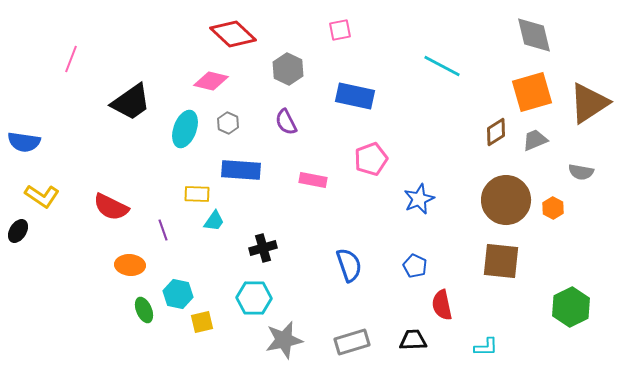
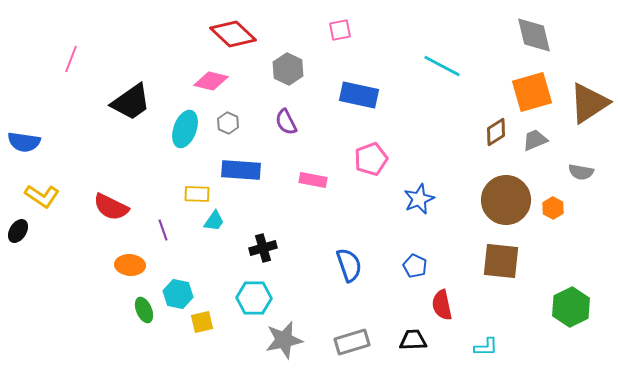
blue rectangle at (355, 96): moved 4 px right, 1 px up
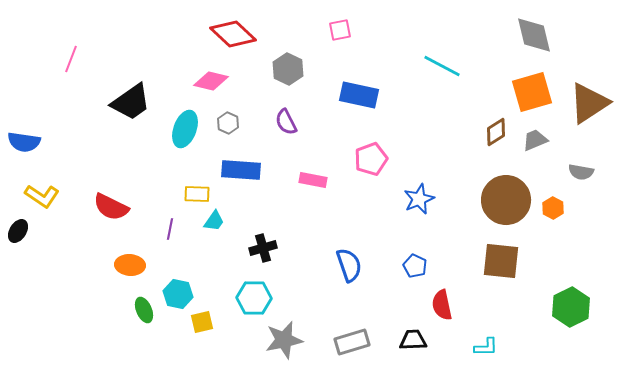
purple line at (163, 230): moved 7 px right, 1 px up; rotated 30 degrees clockwise
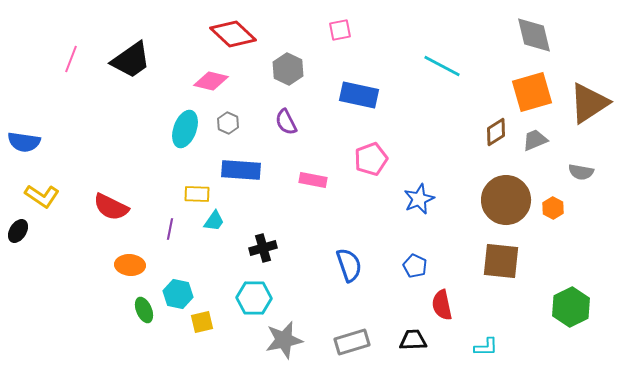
black trapezoid at (131, 102): moved 42 px up
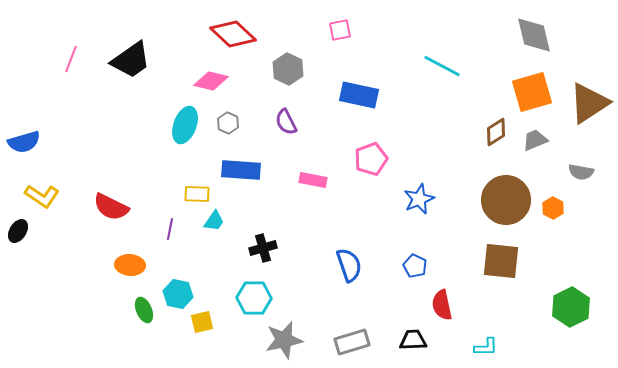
cyan ellipse at (185, 129): moved 4 px up
blue semicircle at (24, 142): rotated 24 degrees counterclockwise
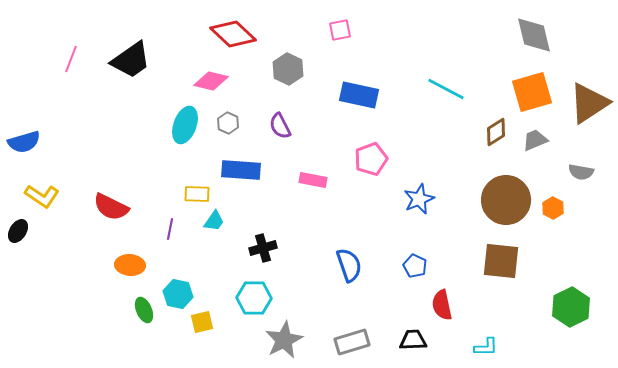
cyan line at (442, 66): moved 4 px right, 23 px down
purple semicircle at (286, 122): moved 6 px left, 4 px down
gray star at (284, 340): rotated 15 degrees counterclockwise
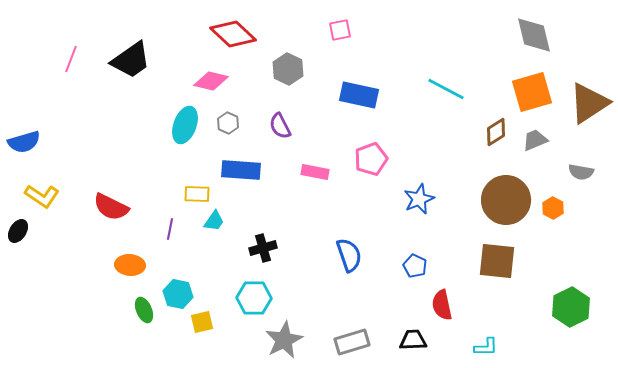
pink rectangle at (313, 180): moved 2 px right, 8 px up
brown square at (501, 261): moved 4 px left
blue semicircle at (349, 265): moved 10 px up
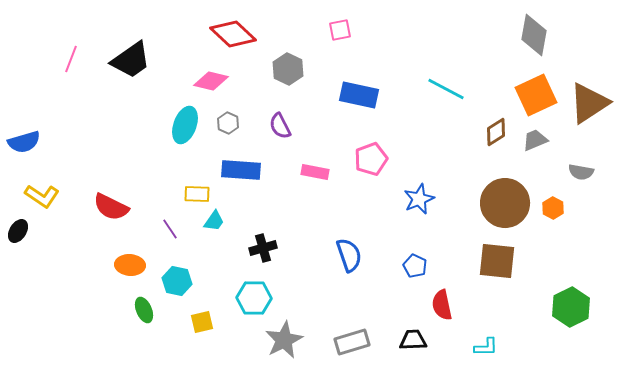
gray diamond at (534, 35): rotated 24 degrees clockwise
orange square at (532, 92): moved 4 px right, 3 px down; rotated 9 degrees counterclockwise
brown circle at (506, 200): moved 1 px left, 3 px down
purple line at (170, 229): rotated 45 degrees counterclockwise
cyan hexagon at (178, 294): moved 1 px left, 13 px up
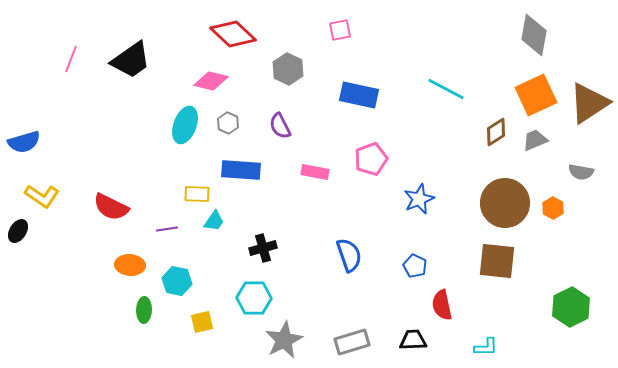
purple line at (170, 229): moved 3 px left; rotated 65 degrees counterclockwise
green ellipse at (144, 310): rotated 25 degrees clockwise
